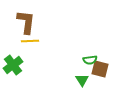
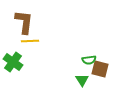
brown L-shape: moved 2 px left
green semicircle: moved 1 px left
green cross: moved 3 px up; rotated 18 degrees counterclockwise
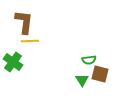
brown square: moved 5 px down
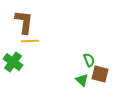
green semicircle: rotated 104 degrees counterclockwise
green triangle: rotated 16 degrees counterclockwise
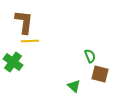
green semicircle: moved 1 px right, 4 px up
green triangle: moved 8 px left, 6 px down
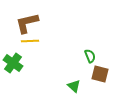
brown L-shape: moved 3 px right, 1 px down; rotated 110 degrees counterclockwise
green cross: moved 1 px down
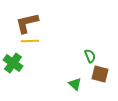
green triangle: moved 1 px right, 2 px up
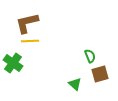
brown square: rotated 30 degrees counterclockwise
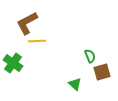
brown L-shape: rotated 15 degrees counterclockwise
yellow line: moved 7 px right
brown square: moved 2 px right, 2 px up
